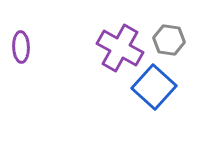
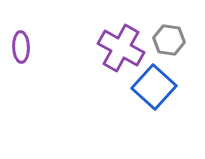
purple cross: moved 1 px right
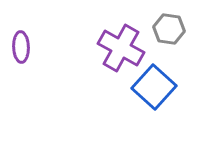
gray hexagon: moved 11 px up
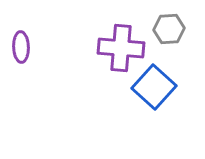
gray hexagon: rotated 12 degrees counterclockwise
purple cross: rotated 24 degrees counterclockwise
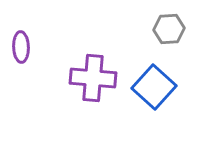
purple cross: moved 28 px left, 30 px down
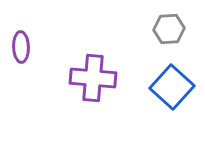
blue square: moved 18 px right
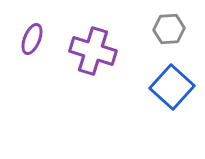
purple ellipse: moved 11 px right, 8 px up; rotated 24 degrees clockwise
purple cross: moved 27 px up; rotated 12 degrees clockwise
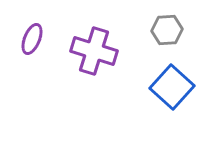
gray hexagon: moved 2 px left, 1 px down
purple cross: moved 1 px right
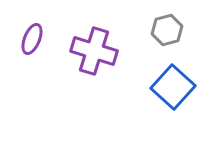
gray hexagon: rotated 12 degrees counterclockwise
blue square: moved 1 px right
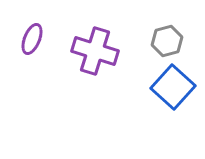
gray hexagon: moved 11 px down
purple cross: moved 1 px right
